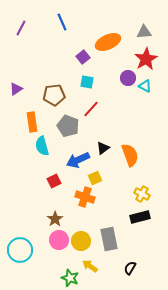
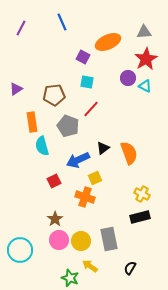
purple square: rotated 24 degrees counterclockwise
orange semicircle: moved 1 px left, 2 px up
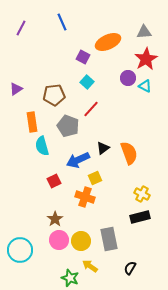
cyan square: rotated 32 degrees clockwise
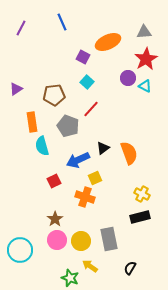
pink circle: moved 2 px left
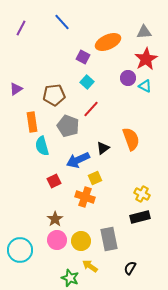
blue line: rotated 18 degrees counterclockwise
orange semicircle: moved 2 px right, 14 px up
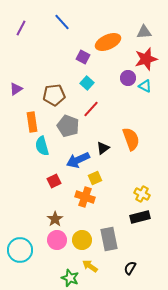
red star: rotated 15 degrees clockwise
cyan square: moved 1 px down
yellow circle: moved 1 px right, 1 px up
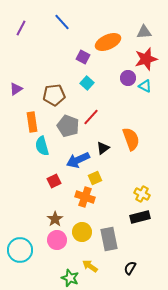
red line: moved 8 px down
yellow circle: moved 8 px up
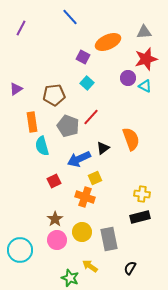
blue line: moved 8 px right, 5 px up
blue arrow: moved 1 px right, 1 px up
yellow cross: rotated 21 degrees counterclockwise
